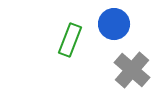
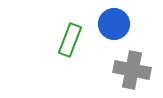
gray cross: rotated 30 degrees counterclockwise
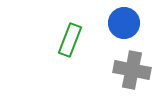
blue circle: moved 10 px right, 1 px up
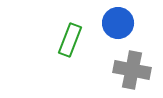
blue circle: moved 6 px left
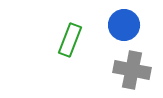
blue circle: moved 6 px right, 2 px down
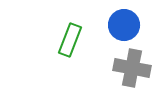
gray cross: moved 2 px up
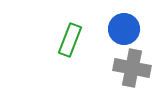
blue circle: moved 4 px down
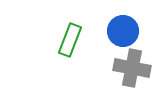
blue circle: moved 1 px left, 2 px down
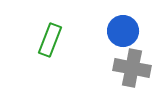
green rectangle: moved 20 px left
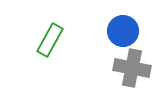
green rectangle: rotated 8 degrees clockwise
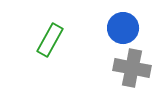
blue circle: moved 3 px up
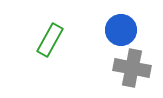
blue circle: moved 2 px left, 2 px down
